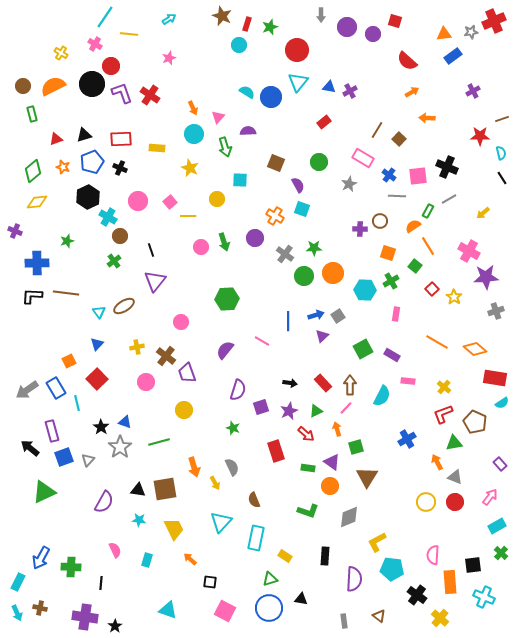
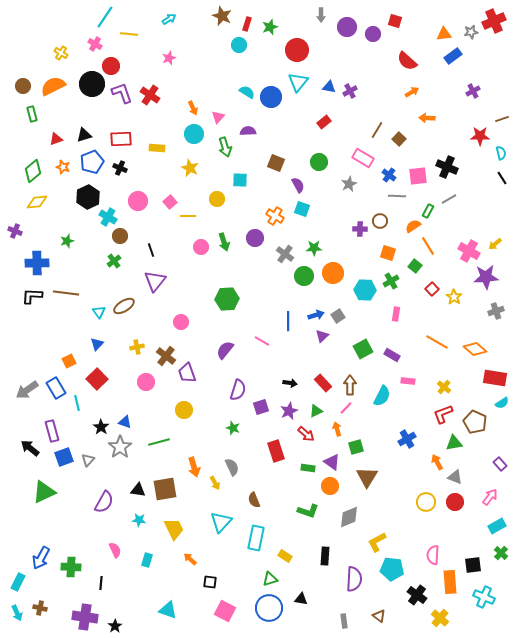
yellow arrow at (483, 213): moved 12 px right, 31 px down
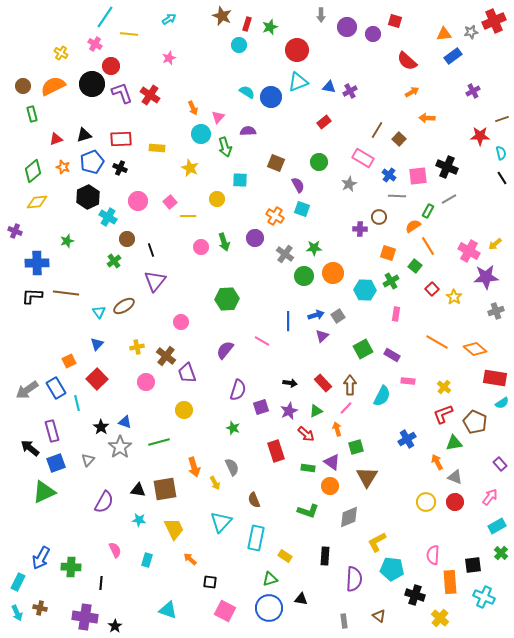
cyan triangle at (298, 82): rotated 30 degrees clockwise
cyan circle at (194, 134): moved 7 px right
brown circle at (380, 221): moved 1 px left, 4 px up
brown circle at (120, 236): moved 7 px right, 3 px down
blue square at (64, 457): moved 8 px left, 6 px down
black cross at (417, 595): moved 2 px left; rotated 18 degrees counterclockwise
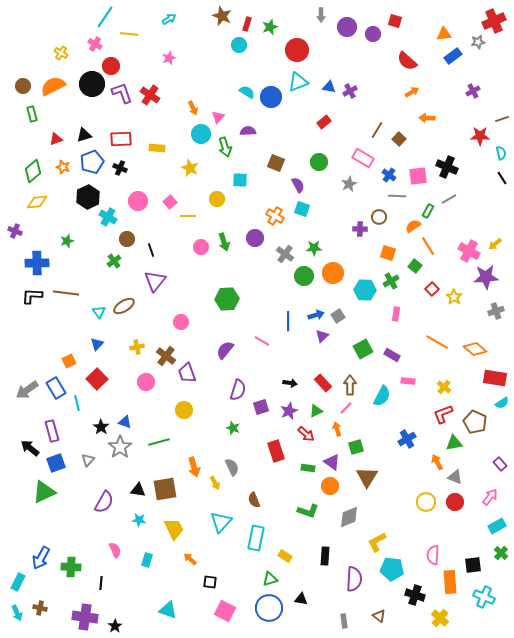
gray star at (471, 32): moved 7 px right, 10 px down
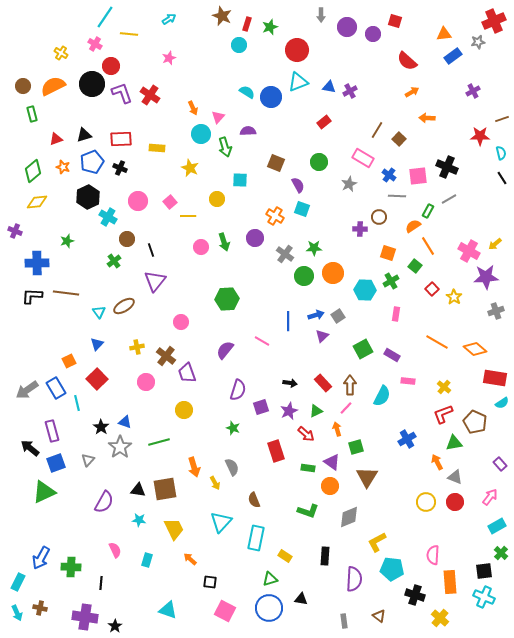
black square at (473, 565): moved 11 px right, 6 px down
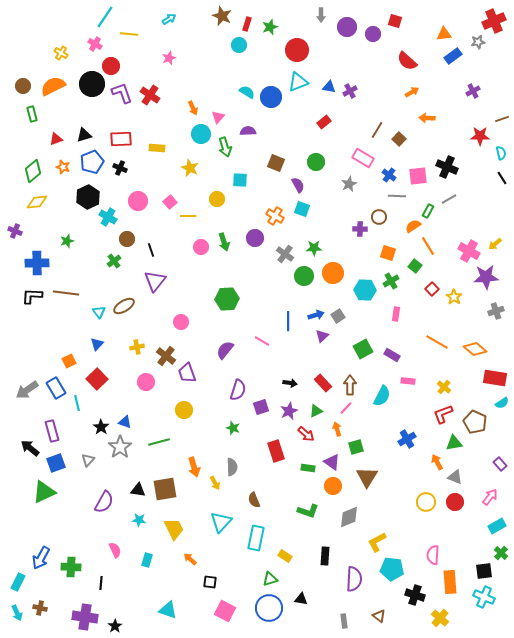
green circle at (319, 162): moved 3 px left
gray semicircle at (232, 467): rotated 24 degrees clockwise
orange circle at (330, 486): moved 3 px right
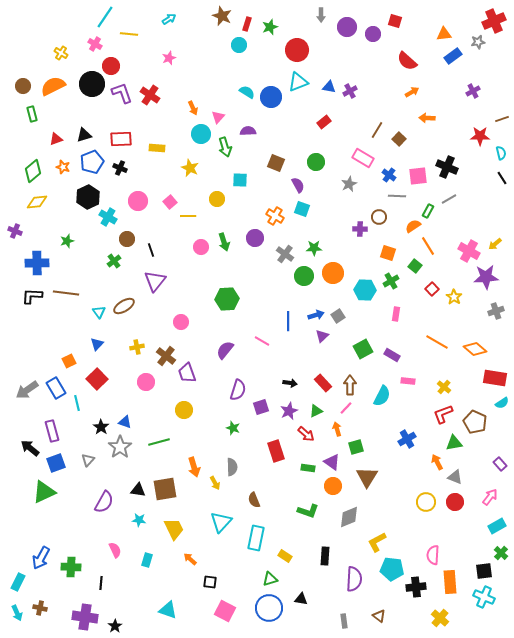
black cross at (415, 595): moved 1 px right, 8 px up; rotated 24 degrees counterclockwise
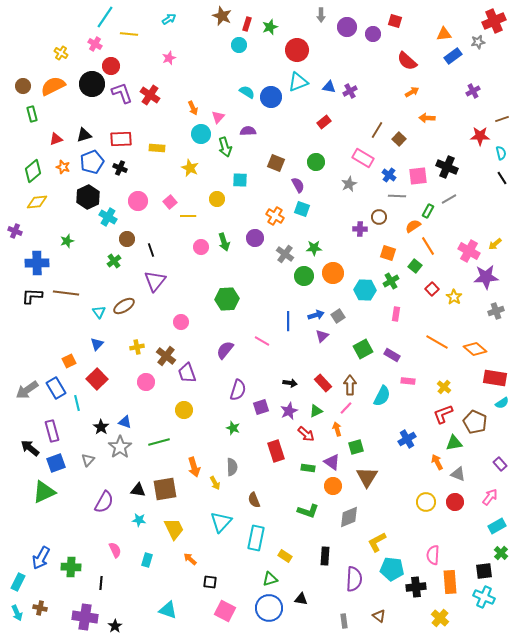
gray triangle at (455, 477): moved 3 px right, 3 px up
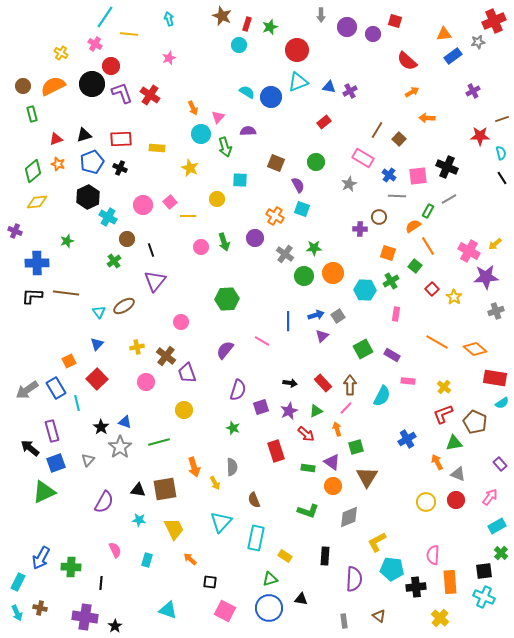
cyan arrow at (169, 19): rotated 72 degrees counterclockwise
orange star at (63, 167): moved 5 px left, 3 px up
pink circle at (138, 201): moved 5 px right, 4 px down
red circle at (455, 502): moved 1 px right, 2 px up
